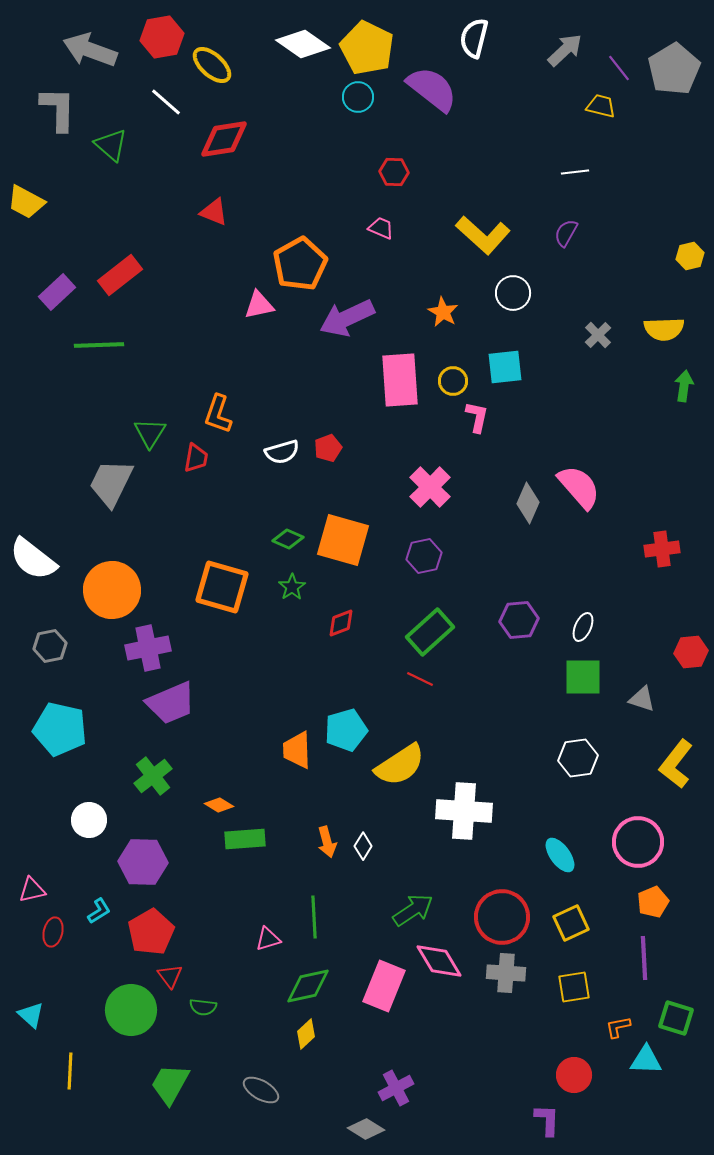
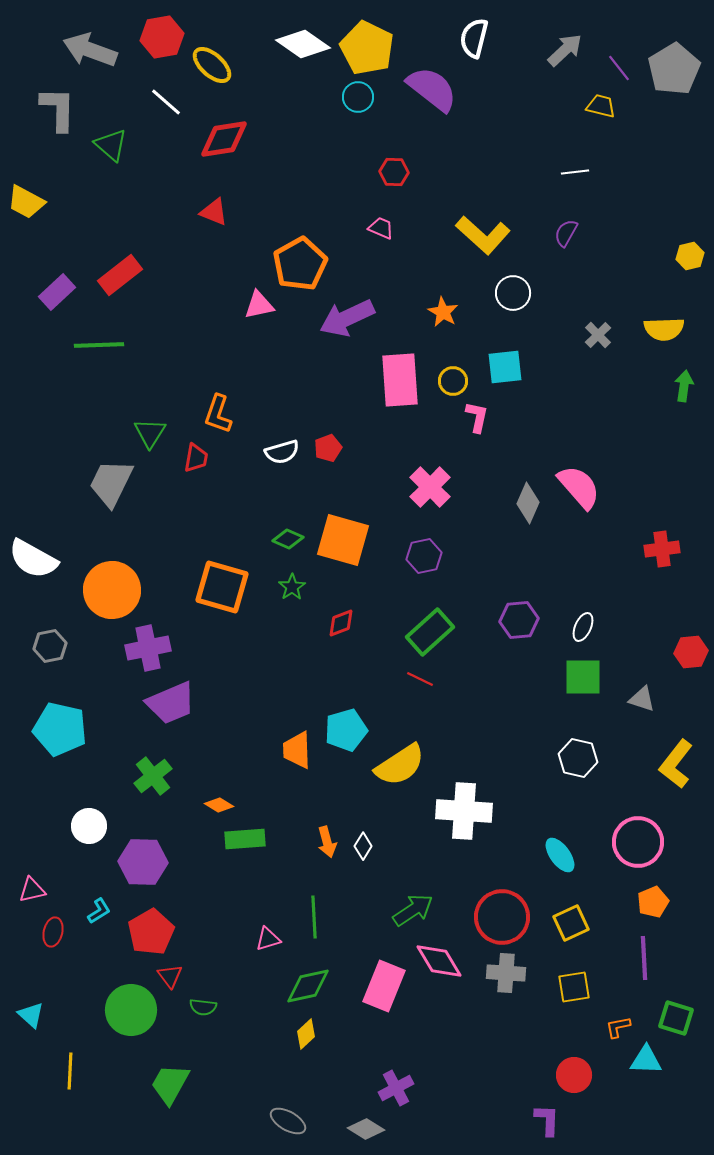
white semicircle at (33, 559): rotated 9 degrees counterclockwise
white hexagon at (578, 758): rotated 21 degrees clockwise
white circle at (89, 820): moved 6 px down
gray ellipse at (261, 1090): moved 27 px right, 31 px down
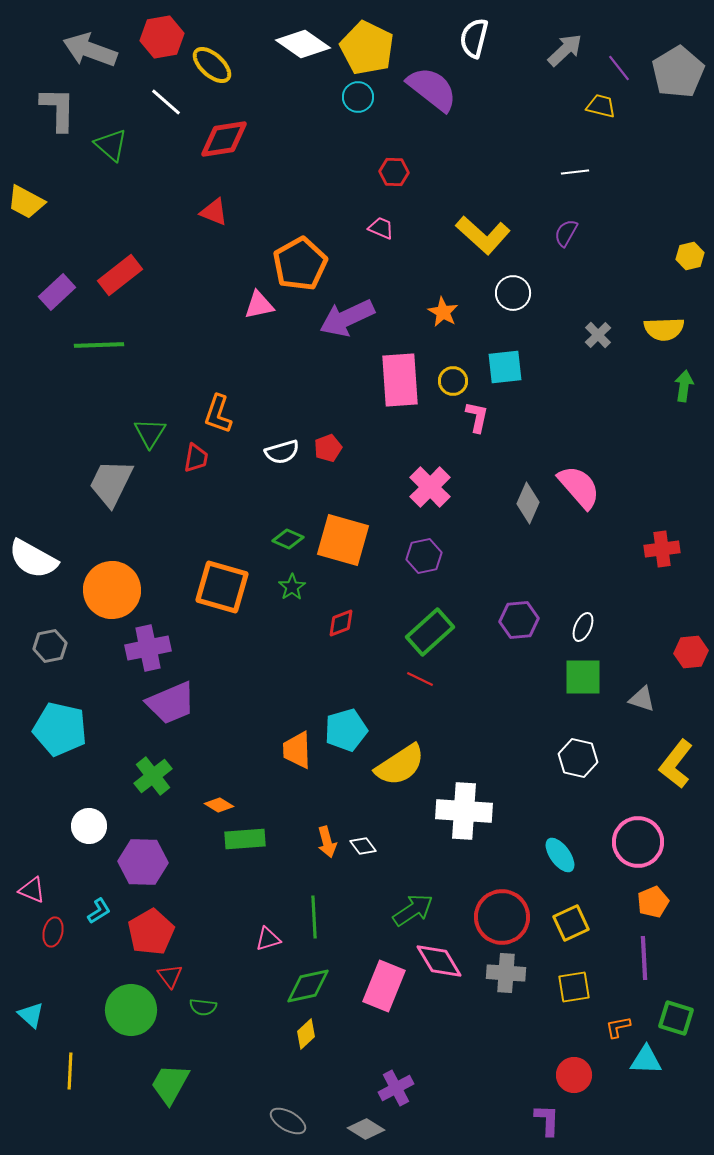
gray pentagon at (674, 69): moved 4 px right, 3 px down
white diamond at (363, 846): rotated 68 degrees counterclockwise
pink triangle at (32, 890): rotated 36 degrees clockwise
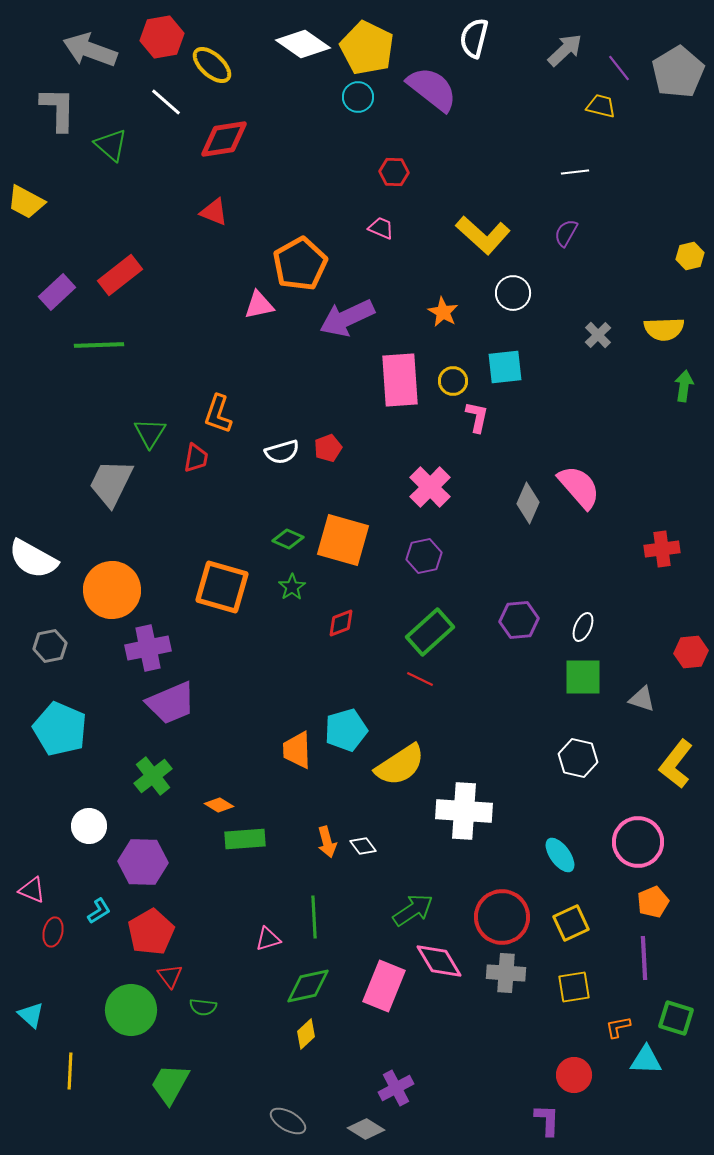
cyan pentagon at (60, 729): rotated 10 degrees clockwise
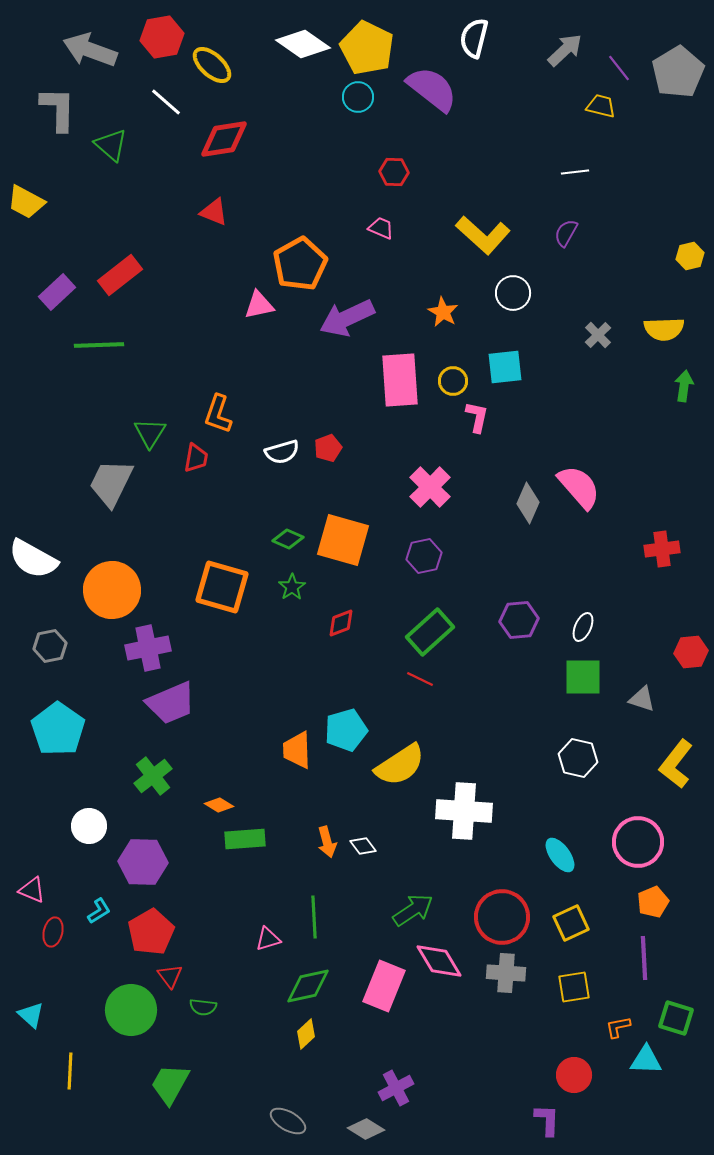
cyan pentagon at (60, 729): moved 2 px left; rotated 12 degrees clockwise
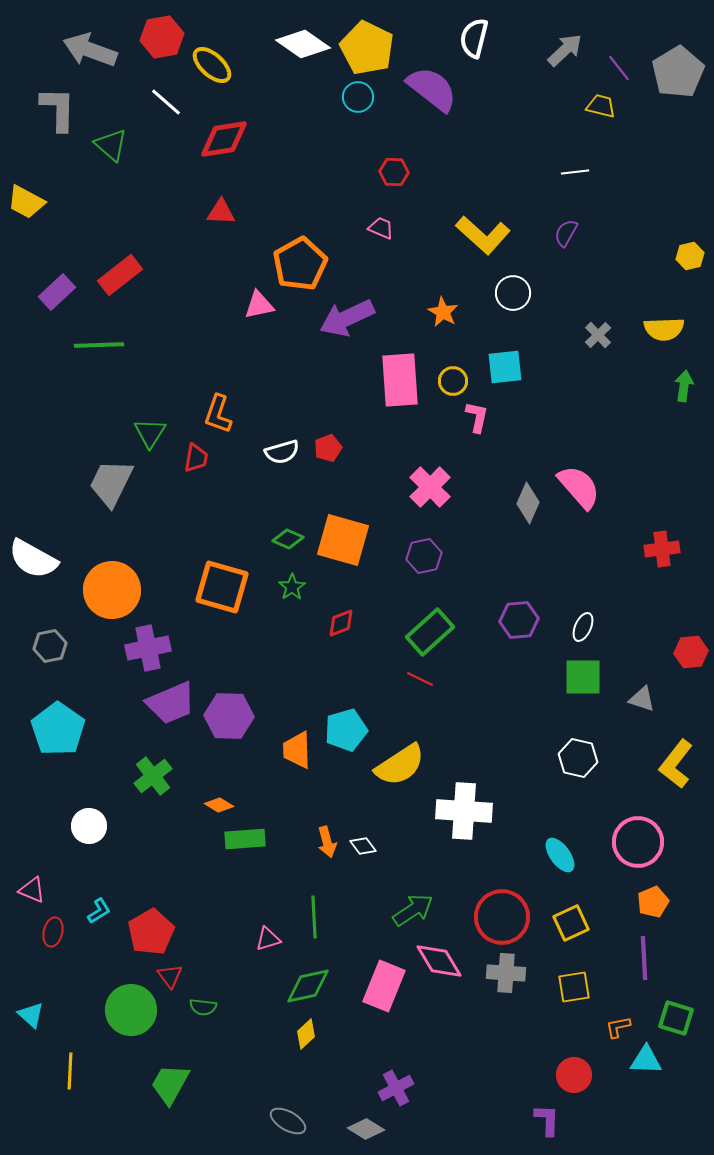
red triangle at (214, 212): moved 7 px right; rotated 20 degrees counterclockwise
purple hexagon at (143, 862): moved 86 px right, 146 px up
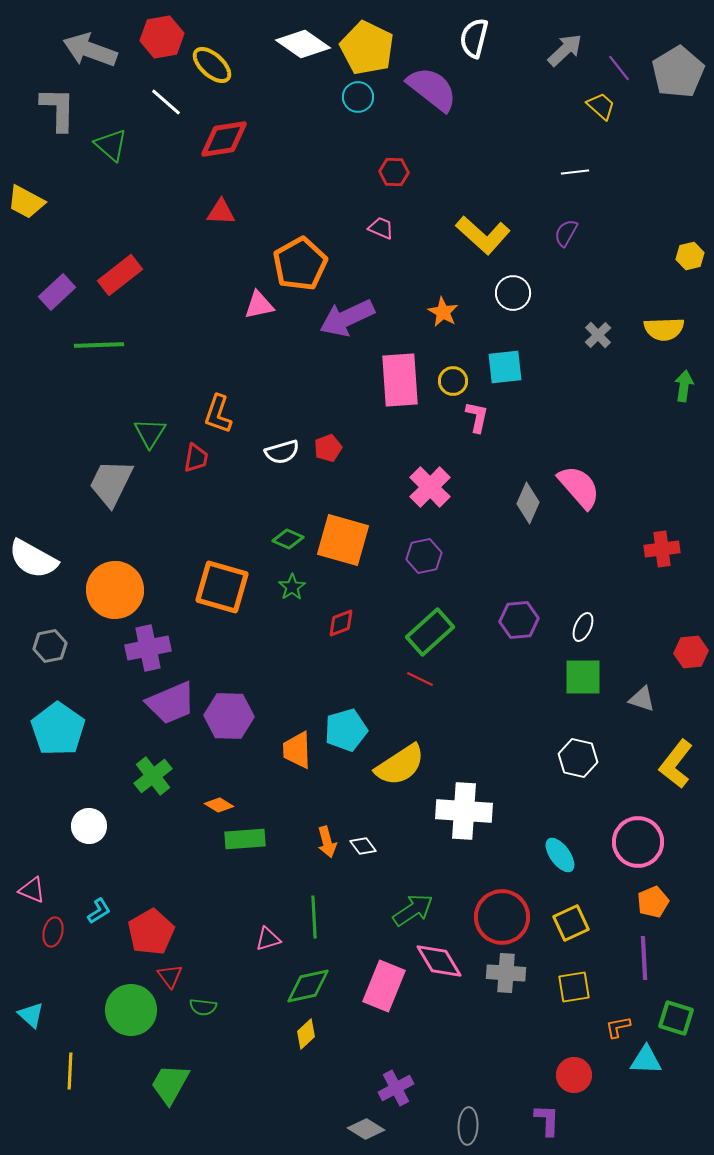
yellow trapezoid at (601, 106): rotated 28 degrees clockwise
orange circle at (112, 590): moved 3 px right
gray ellipse at (288, 1121): moved 180 px right, 5 px down; rotated 63 degrees clockwise
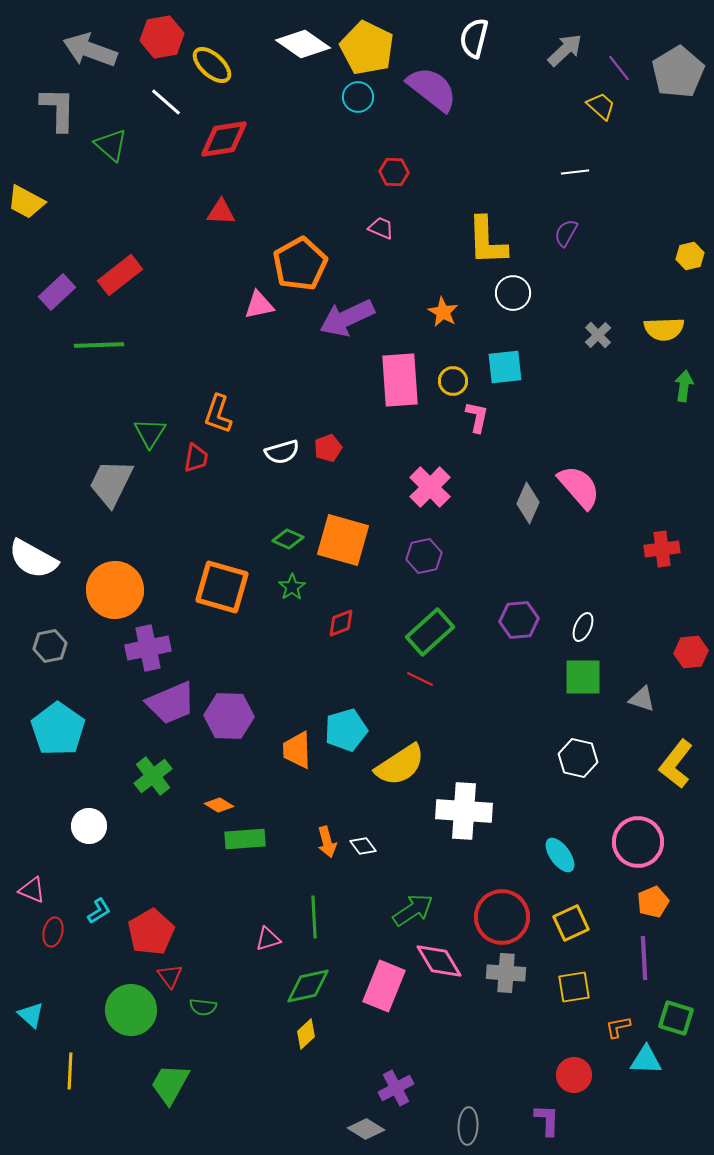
yellow L-shape at (483, 235): moved 4 px right, 6 px down; rotated 46 degrees clockwise
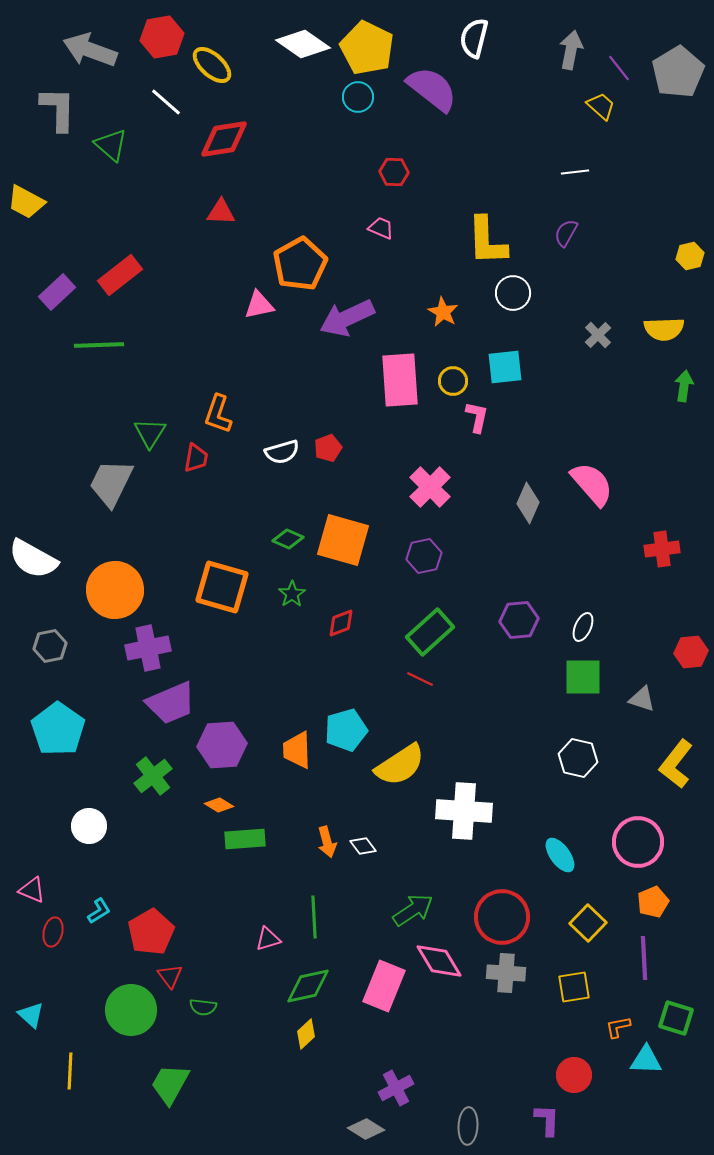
gray arrow at (565, 50): moved 6 px right; rotated 36 degrees counterclockwise
pink semicircle at (579, 487): moved 13 px right, 3 px up
green star at (292, 587): moved 7 px down
purple hexagon at (229, 716): moved 7 px left, 29 px down; rotated 6 degrees counterclockwise
yellow square at (571, 923): moved 17 px right; rotated 21 degrees counterclockwise
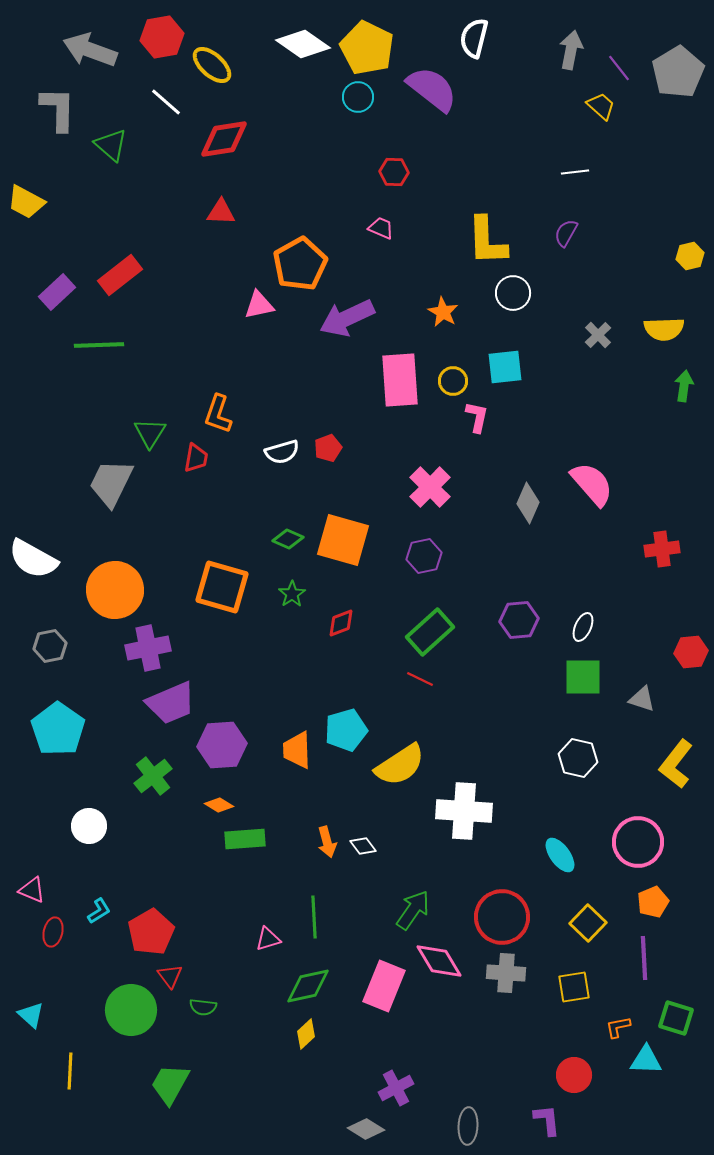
green arrow at (413, 910): rotated 21 degrees counterclockwise
purple L-shape at (547, 1120): rotated 8 degrees counterclockwise
